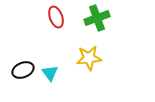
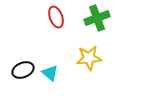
cyan triangle: rotated 12 degrees counterclockwise
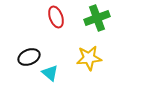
black ellipse: moved 6 px right, 13 px up
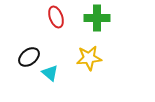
green cross: rotated 20 degrees clockwise
black ellipse: rotated 15 degrees counterclockwise
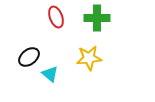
cyan triangle: moved 1 px down
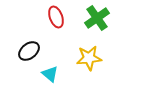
green cross: rotated 35 degrees counterclockwise
black ellipse: moved 6 px up
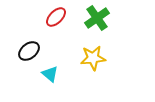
red ellipse: rotated 65 degrees clockwise
yellow star: moved 4 px right
